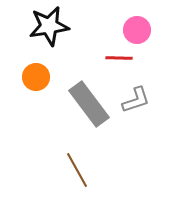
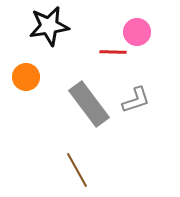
pink circle: moved 2 px down
red line: moved 6 px left, 6 px up
orange circle: moved 10 px left
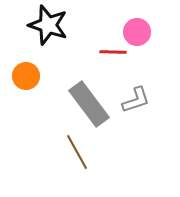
black star: moved 1 px left, 1 px up; rotated 27 degrees clockwise
orange circle: moved 1 px up
brown line: moved 18 px up
